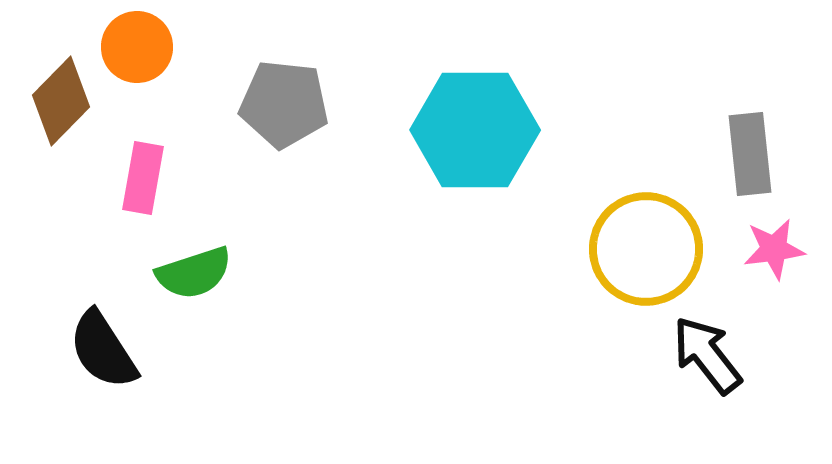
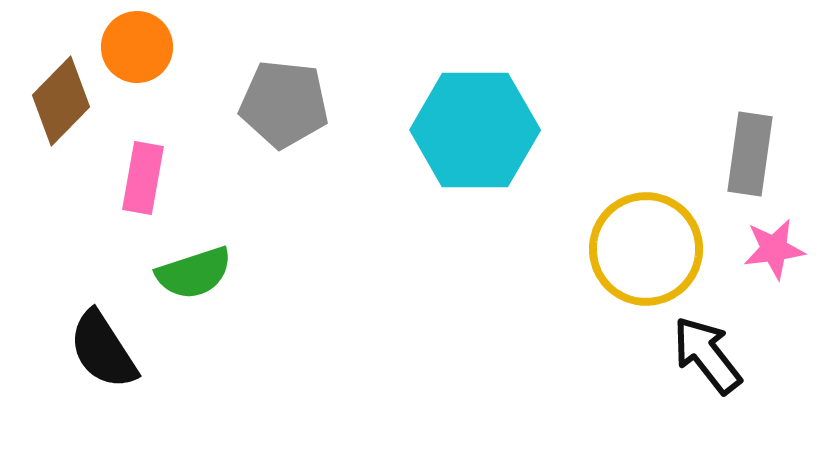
gray rectangle: rotated 14 degrees clockwise
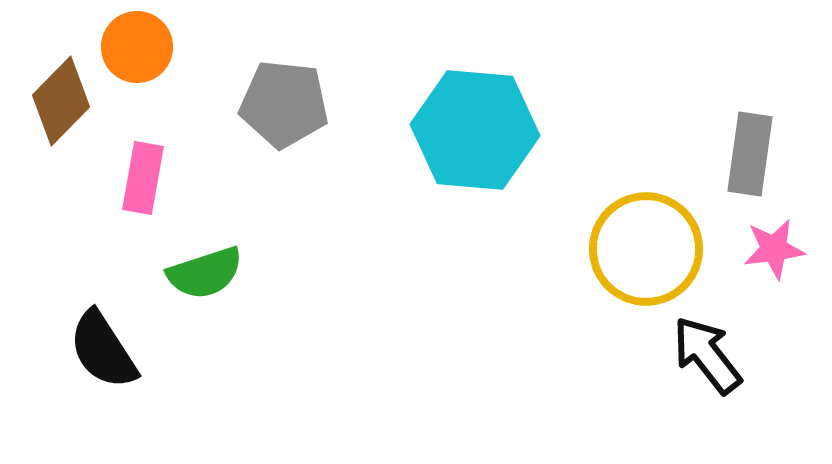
cyan hexagon: rotated 5 degrees clockwise
green semicircle: moved 11 px right
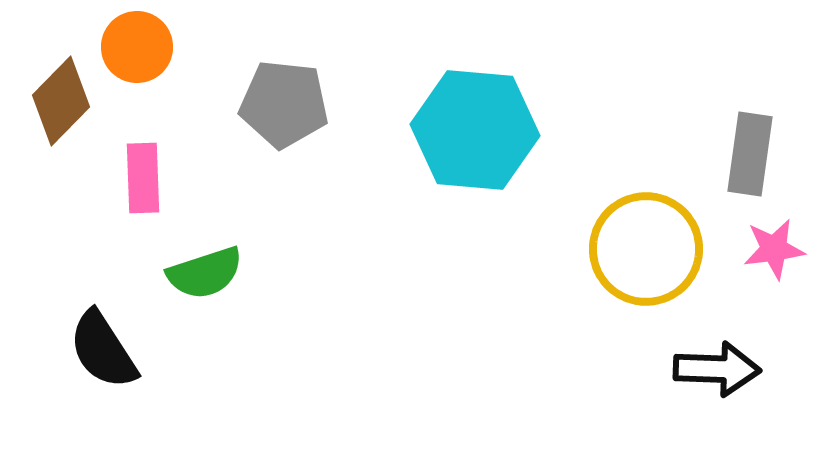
pink rectangle: rotated 12 degrees counterclockwise
black arrow: moved 10 px right, 14 px down; rotated 130 degrees clockwise
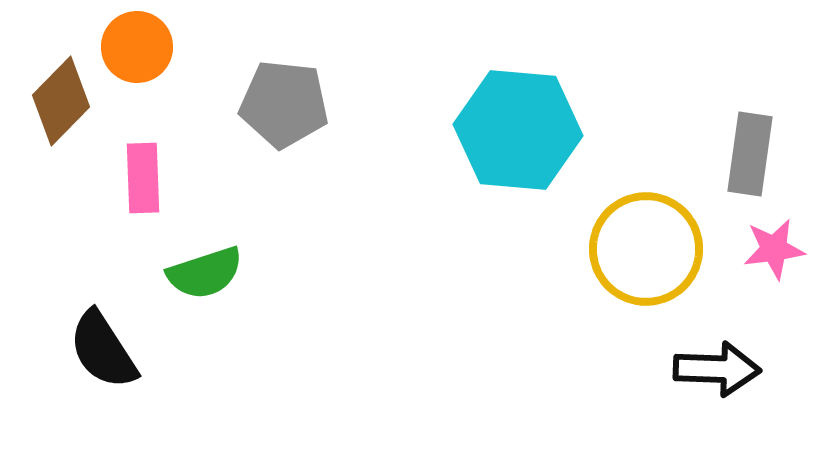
cyan hexagon: moved 43 px right
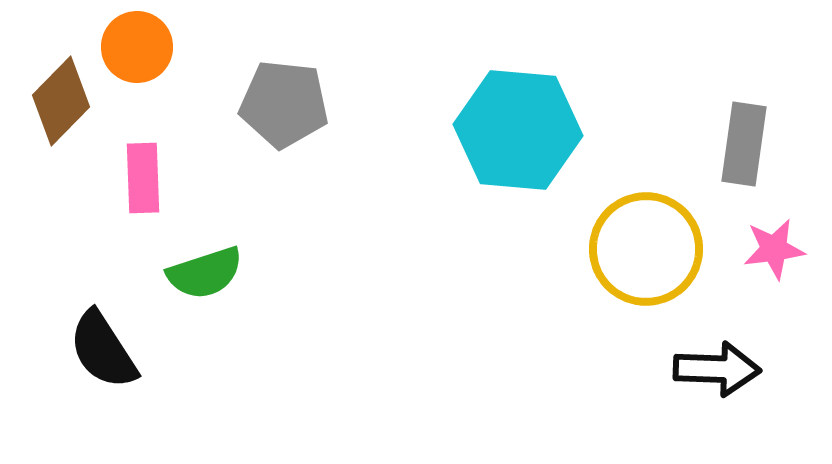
gray rectangle: moved 6 px left, 10 px up
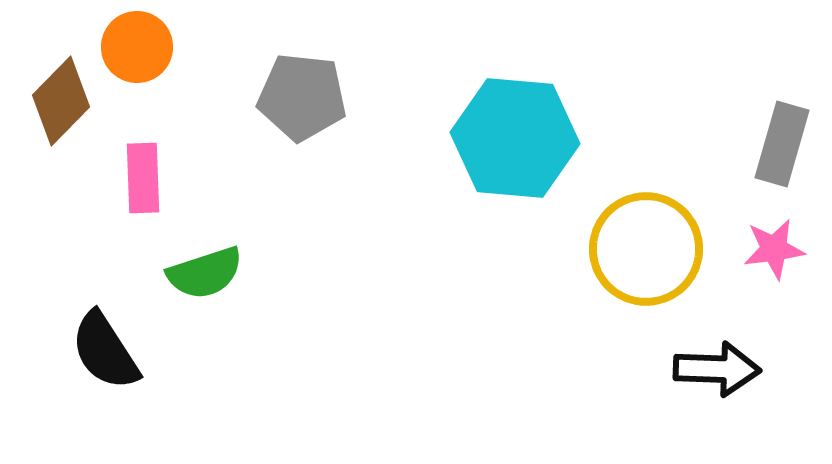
gray pentagon: moved 18 px right, 7 px up
cyan hexagon: moved 3 px left, 8 px down
gray rectangle: moved 38 px right; rotated 8 degrees clockwise
black semicircle: moved 2 px right, 1 px down
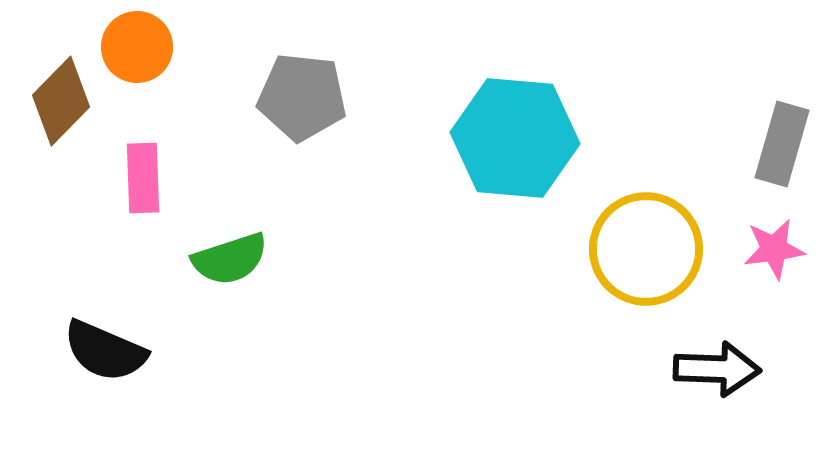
green semicircle: moved 25 px right, 14 px up
black semicircle: rotated 34 degrees counterclockwise
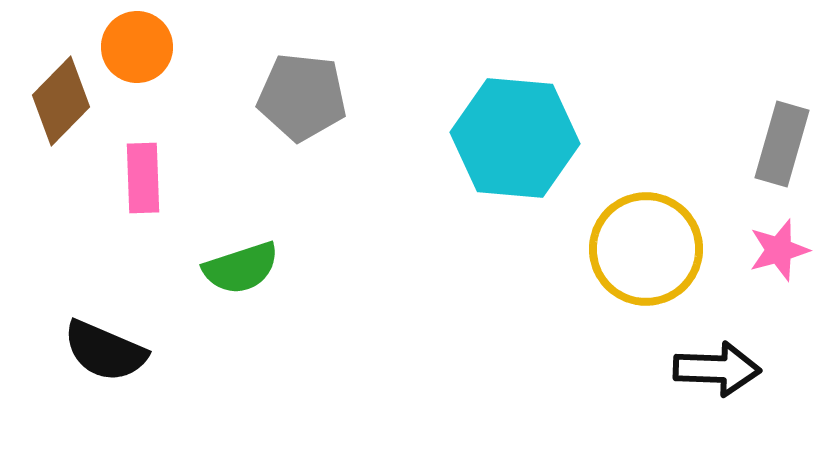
pink star: moved 5 px right, 1 px down; rotated 8 degrees counterclockwise
green semicircle: moved 11 px right, 9 px down
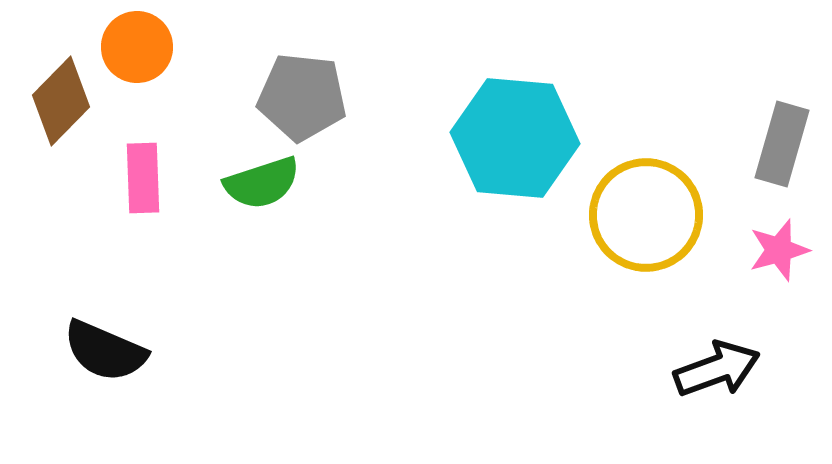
yellow circle: moved 34 px up
green semicircle: moved 21 px right, 85 px up
black arrow: rotated 22 degrees counterclockwise
